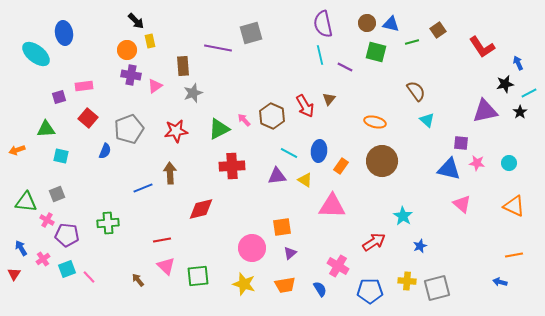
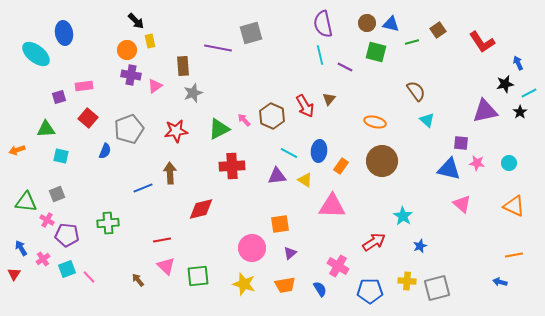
red L-shape at (482, 47): moved 5 px up
orange square at (282, 227): moved 2 px left, 3 px up
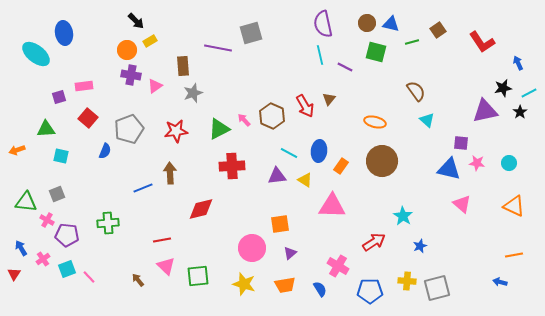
yellow rectangle at (150, 41): rotated 72 degrees clockwise
black star at (505, 84): moved 2 px left, 4 px down
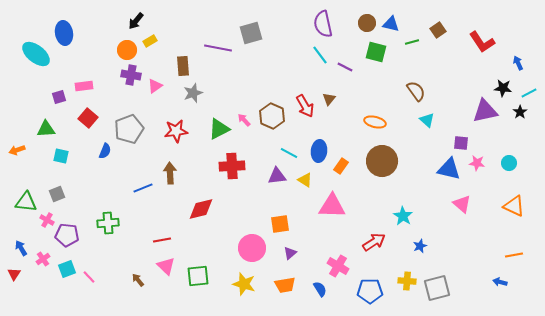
black arrow at (136, 21): rotated 84 degrees clockwise
cyan line at (320, 55): rotated 24 degrees counterclockwise
black star at (503, 88): rotated 18 degrees clockwise
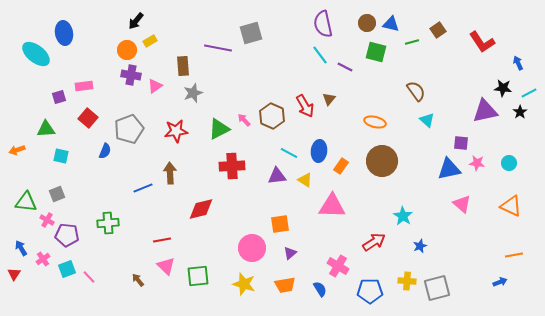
blue triangle at (449, 169): rotated 25 degrees counterclockwise
orange triangle at (514, 206): moved 3 px left
blue arrow at (500, 282): rotated 144 degrees clockwise
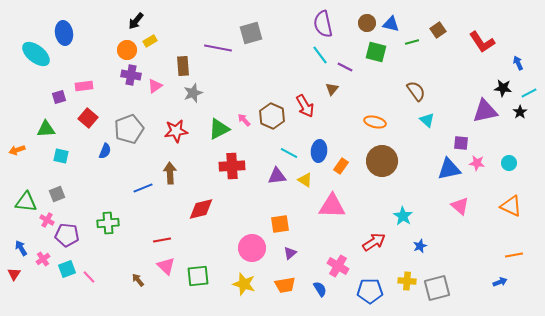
brown triangle at (329, 99): moved 3 px right, 10 px up
pink triangle at (462, 204): moved 2 px left, 2 px down
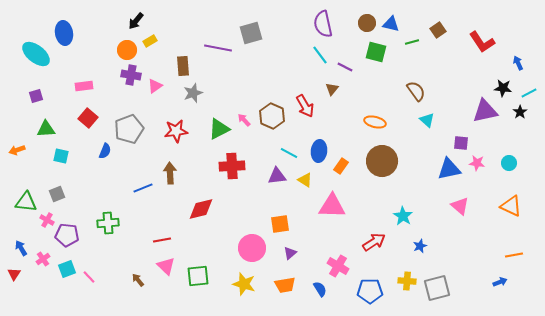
purple square at (59, 97): moved 23 px left, 1 px up
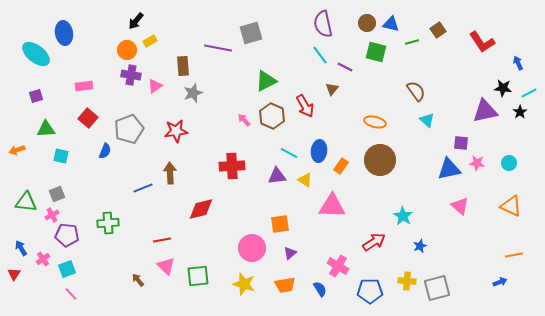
green triangle at (219, 129): moved 47 px right, 48 px up
brown circle at (382, 161): moved 2 px left, 1 px up
pink cross at (47, 220): moved 5 px right, 5 px up; rotated 32 degrees clockwise
pink line at (89, 277): moved 18 px left, 17 px down
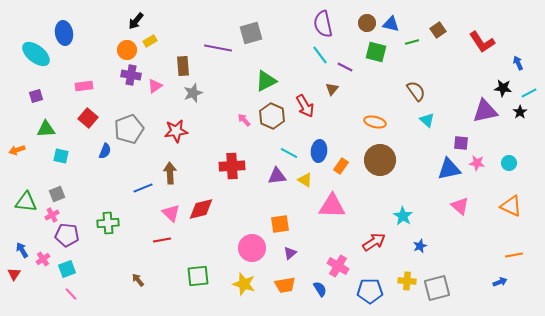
blue arrow at (21, 248): moved 1 px right, 2 px down
pink triangle at (166, 266): moved 5 px right, 53 px up
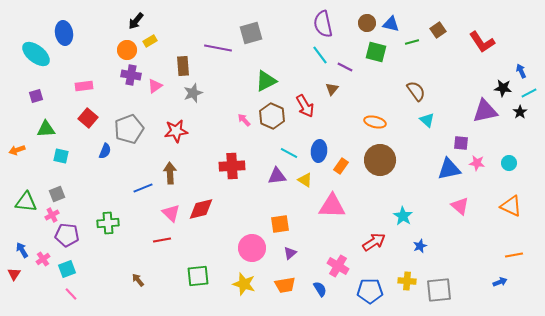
blue arrow at (518, 63): moved 3 px right, 8 px down
gray square at (437, 288): moved 2 px right, 2 px down; rotated 8 degrees clockwise
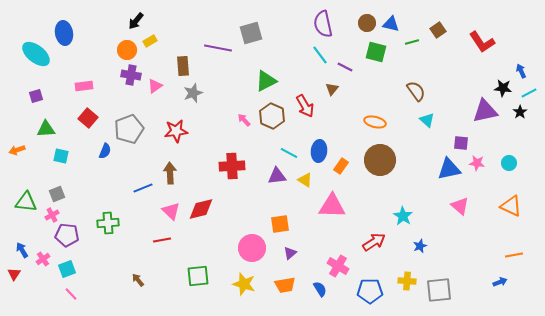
pink triangle at (171, 213): moved 2 px up
